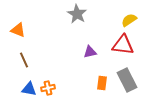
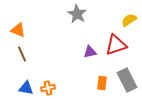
red triangle: moved 7 px left; rotated 25 degrees counterclockwise
brown line: moved 2 px left, 6 px up
blue triangle: moved 3 px left, 1 px up
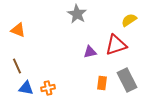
brown line: moved 5 px left, 12 px down
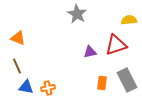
yellow semicircle: rotated 28 degrees clockwise
orange triangle: moved 8 px down
blue triangle: moved 1 px up
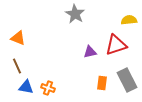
gray star: moved 2 px left
orange cross: rotated 32 degrees clockwise
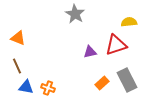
yellow semicircle: moved 2 px down
orange rectangle: rotated 40 degrees clockwise
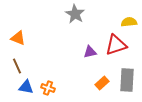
gray rectangle: rotated 30 degrees clockwise
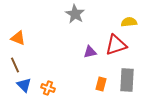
brown line: moved 2 px left, 1 px up
orange rectangle: moved 1 px left, 1 px down; rotated 32 degrees counterclockwise
blue triangle: moved 2 px left, 2 px up; rotated 35 degrees clockwise
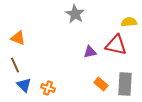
red triangle: rotated 30 degrees clockwise
gray rectangle: moved 2 px left, 4 px down
orange rectangle: rotated 64 degrees counterclockwise
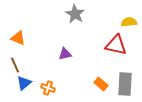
purple triangle: moved 25 px left, 2 px down
blue triangle: moved 2 px up; rotated 35 degrees clockwise
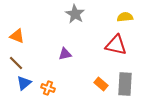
yellow semicircle: moved 4 px left, 5 px up
orange triangle: moved 1 px left, 2 px up
brown line: moved 1 px right, 2 px up; rotated 21 degrees counterclockwise
